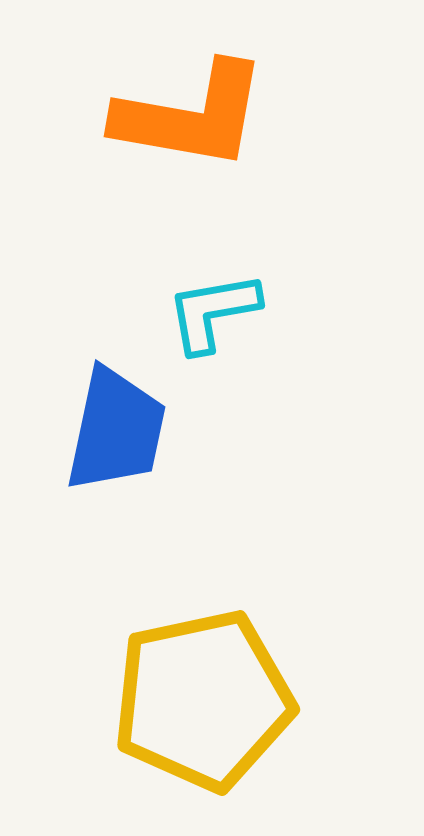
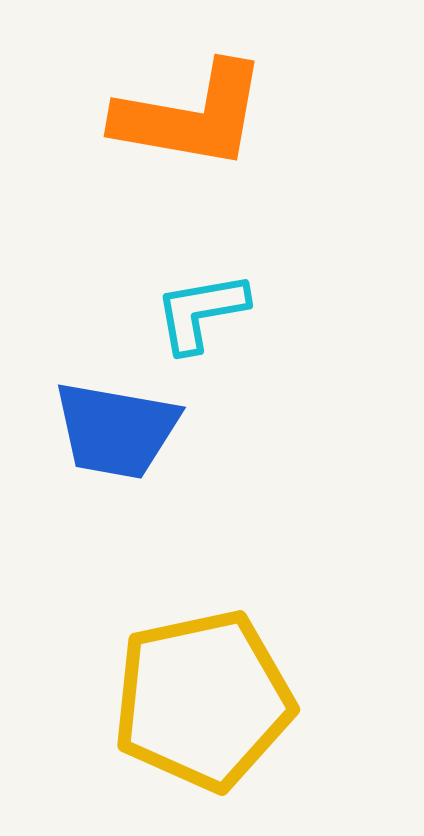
cyan L-shape: moved 12 px left
blue trapezoid: rotated 88 degrees clockwise
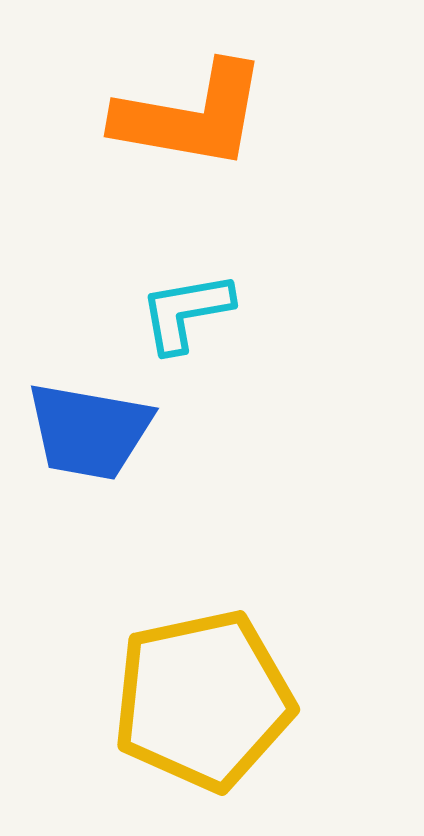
cyan L-shape: moved 15 px left
blue trapezoid: moved 27 px left, 1 px down
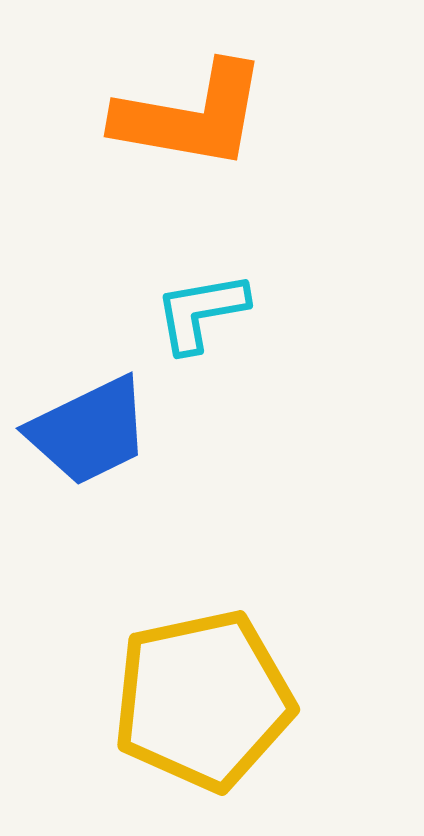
cyan L-shape: moved 15 px right
blue trapezoid: rotated 36 degrees counterclockwise
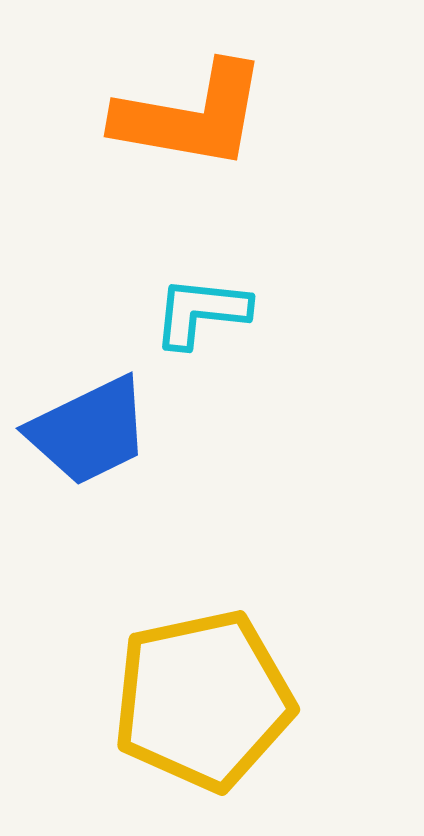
cyan L-shape: rotated 16 degrees clockwise
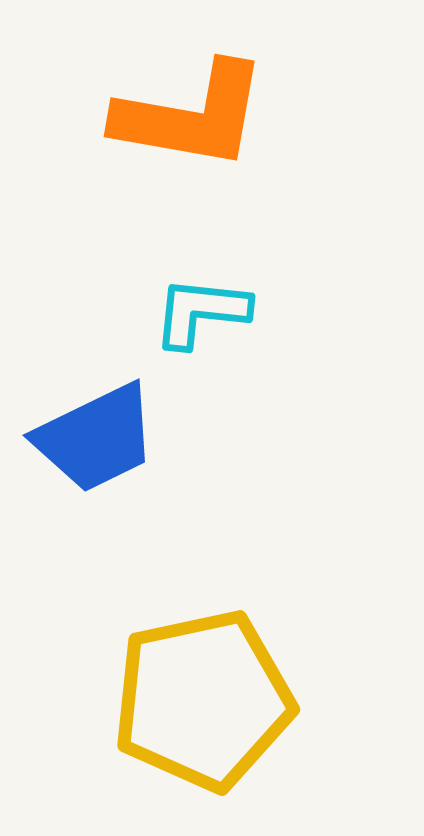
blue trapezoid: moved 7 px right, 7 px down
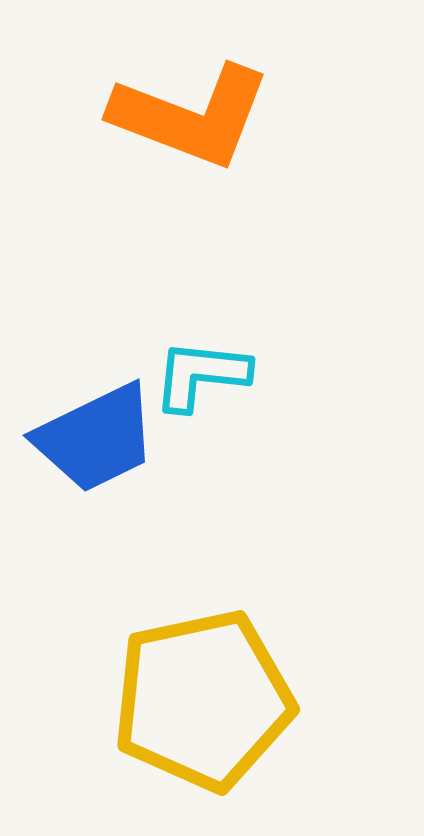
orange L-shape: rotated 11 degrees clockwise
cyan L-shape: moved 63 px down
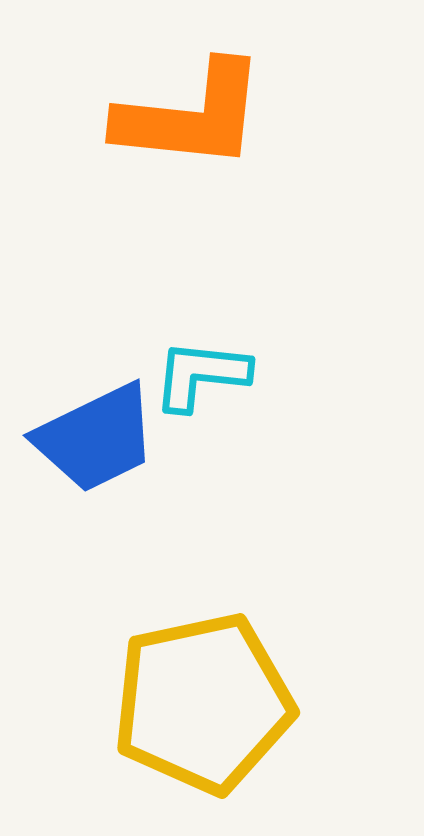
orange L-shape: rotated 15 degrees counterclockwise
yellow pentagon: moved 3 px down
